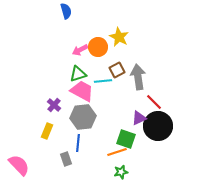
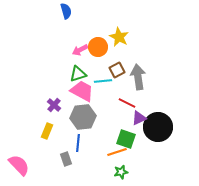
red line: moved 27 px left, 1 px down; rotated 18 degrees counterclockwise
black circle: moved 1 px down
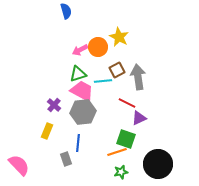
gray hexagon: moved 5 px up
black circle: moved 37 px down
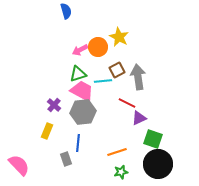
green square: moved 27 px right
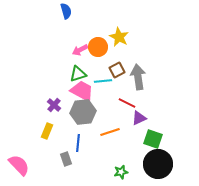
orange line: moved 7 px left, 20 px up
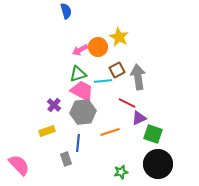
yellow rectangle: rotated 49 degrees clockwise
green square: moved 5 px up
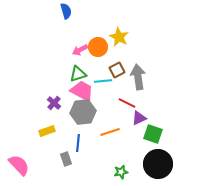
purple cross: moved 2 px up
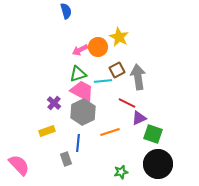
gray hexagon: rotated 20 degrees counterclockwise
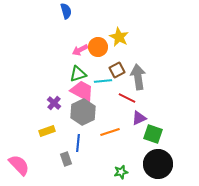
red line: moved 5 px up
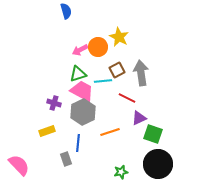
gray arrow: moved 3 px right, 4 px up
purple cross: rotated 24 degrees counterclockwise
